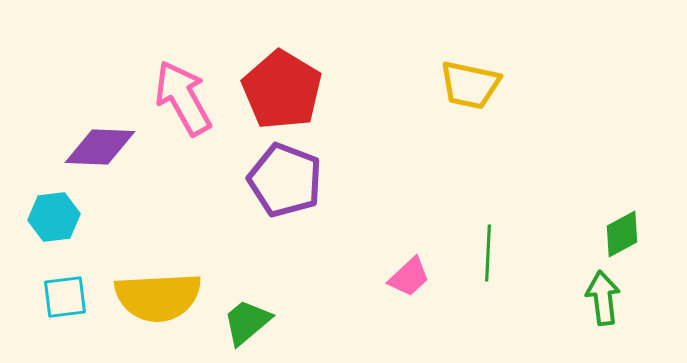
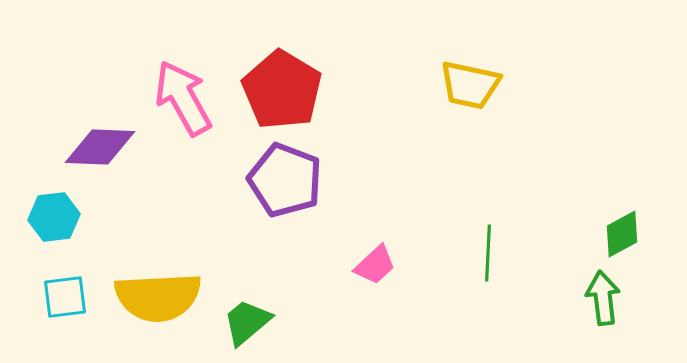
pink trapezoid: moved 34 px left, 12 px up
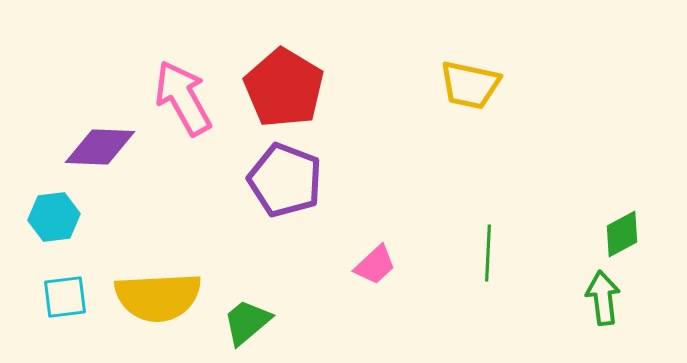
red pentagon: moved 2 px right, 2 px up
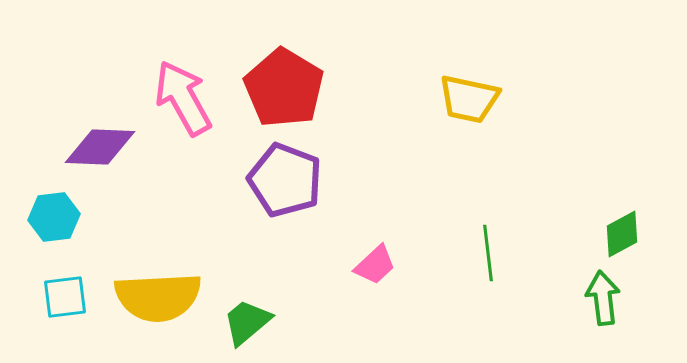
yellow trapezoid: moved 1 px left, 14 px down
green line: rotated 10 degrees counterclockwise
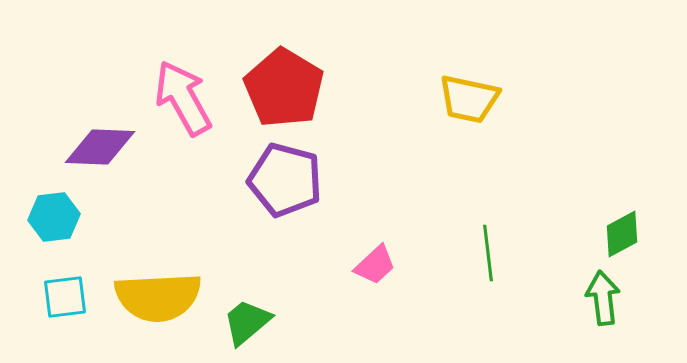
purple pentagon: rotated 6 degrees counterclockwise
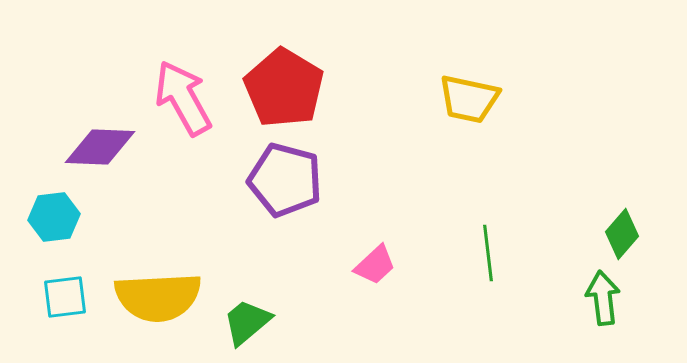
green diamond: rotated 21 degrees counterclockwise
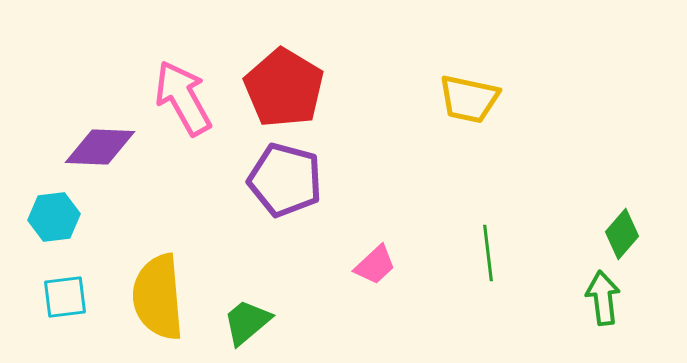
yellow semicircle: rotated 88 degrees clockwise
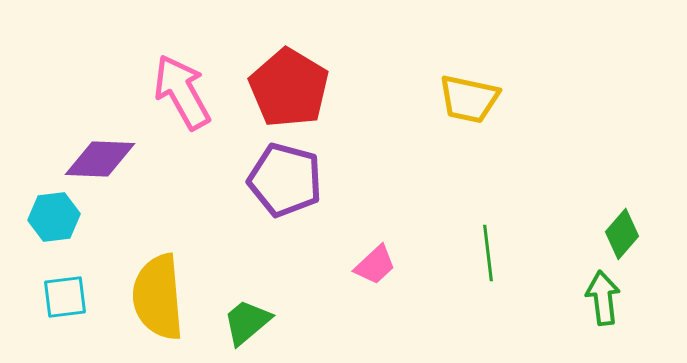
red pentagon: moved 5 px right
pink arrow: moved 1 px left, 6 px up
purple diamond: moved 12 px down
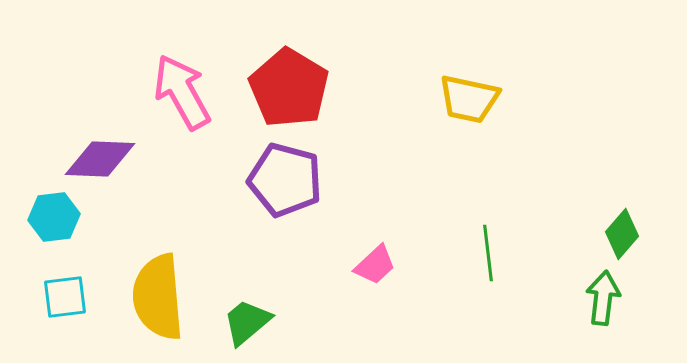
green arrow: rotated 14 degrees clockwise
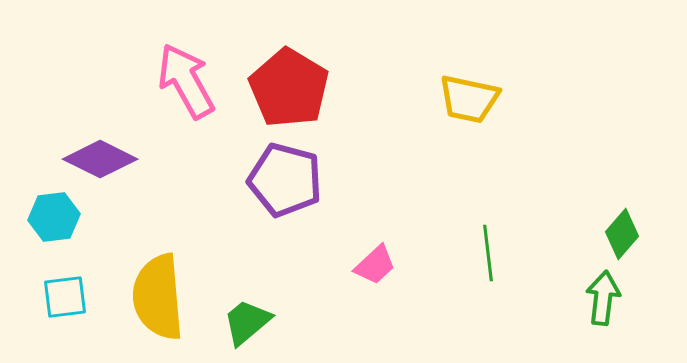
pink arrow: moved 4 px right, 11 px up
purple diamond: rotated 24 degrees clockwise
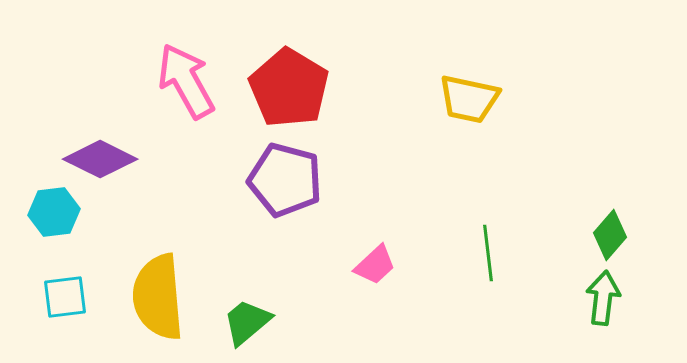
cyan hexagon: moved 5 px up
green diamond: moved 12 px left, 1 px down
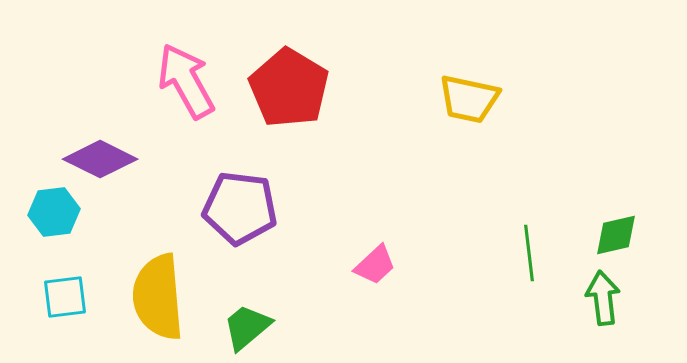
purple pentagon: moved 45 px left, 28 px down; rotated 8 degrees counterclockwise
green diamond: moved 6 px right; rotated 36 degrees clockwise
green line: moved 41 px right
green arrow: rotated 14 degrees counterclockwise
green trapezoid: moved 5 px down
